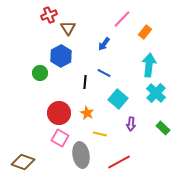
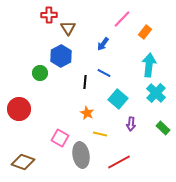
red cross: rotated 21 degrees clockwise
blue arrow: moved 1 px left
red circle: moved 40 px left, 4 px up
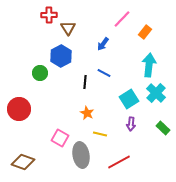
cyan square: moved 11 px right; rotated 18 degrees clockwise
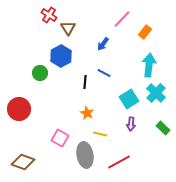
red cross: rotated 35 degrees clockwise
gray ellipse: moved 4 px right
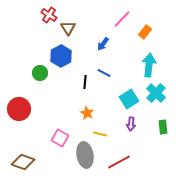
green rectangle: moved 1 px up; rotated 40 degrees clockwise
